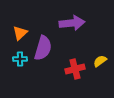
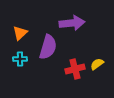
purple semicircle: moved 5 px right, 1 px up
yellow semicircle: moved 3 px left, 3 px down
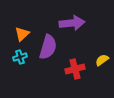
orange triangle: moved 2 px right, 1 px down
cyan cross: moved 2 px up; rotated 16 degrees counterclockwise
yellow semicircle: moved 5 px right, 4 px up
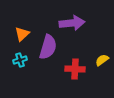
cyan cross: moved 3 px down
red cross: rotated 18 degrees clockwise
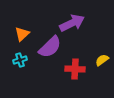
purple arrow: rotated 20 degrees counterclockwise
purple semicircle: moved 2 px right; rotated 30 degrees clockwise
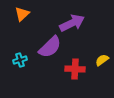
orange triangle: moved 20 px up
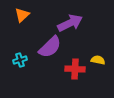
orange triangle: moved 1 px down
purple arrow: moved 2 px left
yellow semicircle: moved 4 px left; rotated 48 degrees clockwise
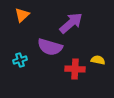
purple arrow: moved 1 px right; rotated 15 degrees counterclockwise
purple semicircle: rotated 60 degrees clockwise
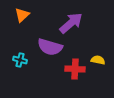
cyan cross: rotated 32 degrees clockwise
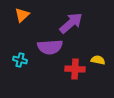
purple semicircle: rotated 20 degrees counterclockwise
